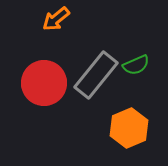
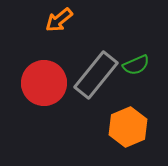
orange arrow: moved 3 px right, 1 px down
orange hexagon: moved 1 px left, 1 px up
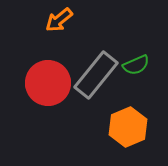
red circle: moved 4 px right
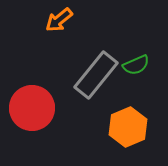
red circle: moved 16 px left, 25 px down
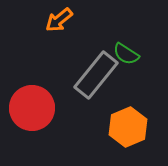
green semicircle: moved 10 px left, 11 px up; rotated 56 degrees clockwise
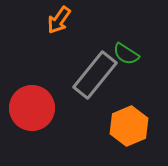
orange arrow: rotated 16 degrees counterclockwise
gray rectangle: moved 1 px left
orange hexagon: moved 1 px right, 1 px up
